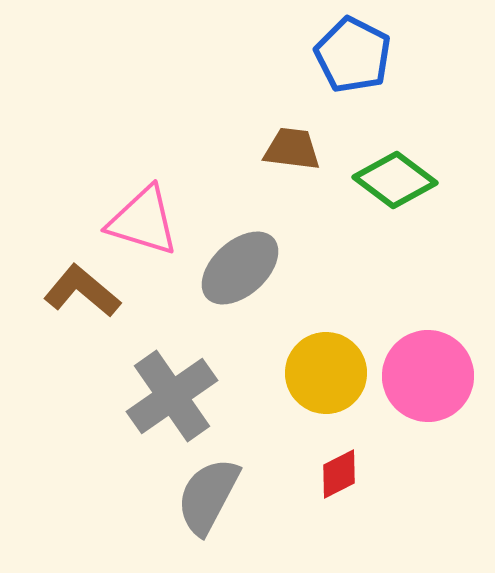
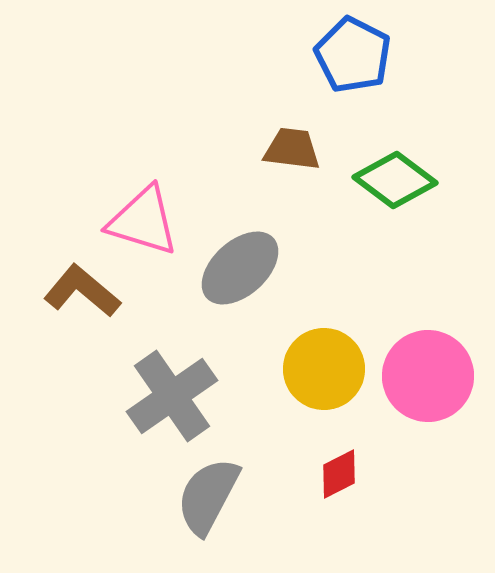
yellow circle: moved 2 px left, 4 px up
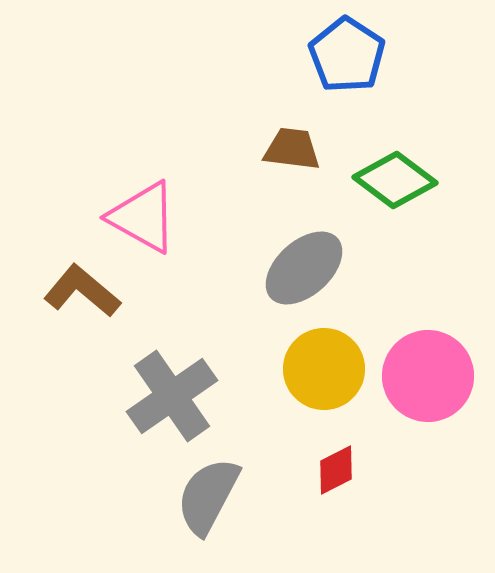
blue pentagon: moved 6 px left; rotated 6 degrees clockwise
pink triangle: moved 4 px up; rotated 12 degrees clockwise
gray ellipse: moved 64 px right
red diamond: moved 3 px left, 4 px up
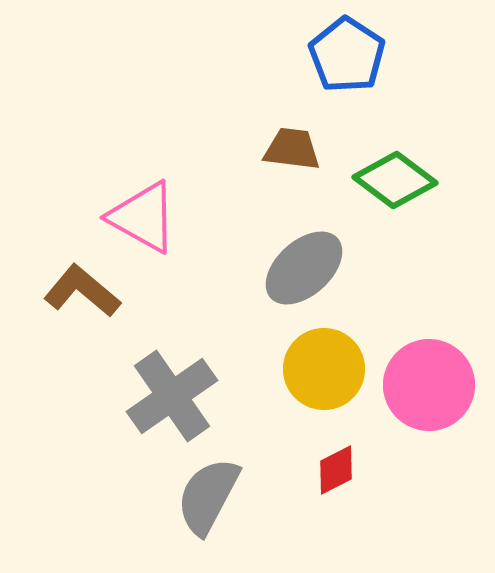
pink circle: moved 1 px right, 9 px down
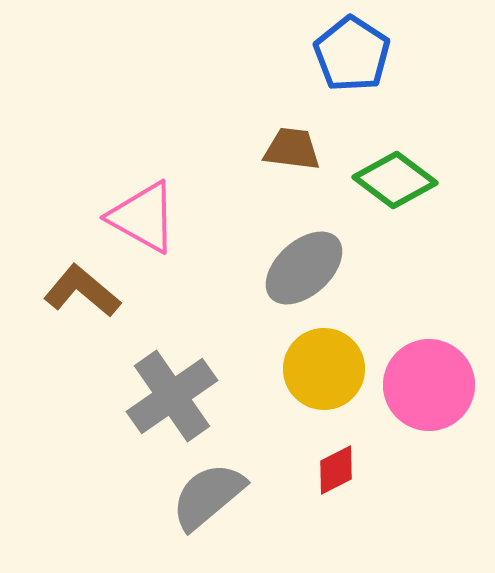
blue pentagon: moved 5 px right, 1 px up
gray semicircle: rotated 22 degrees clockwise
